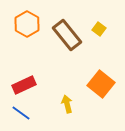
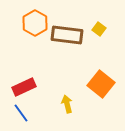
orange hexagon: moved 8 px right, 1 px up
brown rectangle: rotated 44 degrees counterclockwise
red rectangle: moved 2 px down
blue line: rotated 18 degrees clockwise
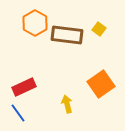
orange square: rotated 16 degrees clockwise
blue line: moved 3 px left
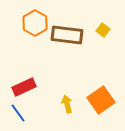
yellow square: moved 4 px right, 1 px down
orange square: moved 16 px down
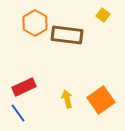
yellow square: moved 15 px up
yellow arrow: moved 5 px up
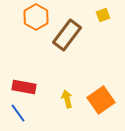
yellow square: rotated 32 degrees clockwise
orange hexagon: moved 1 px right, 6 px up
brown rectangle: rotated 60 degrees counterclockwise
red rectangle: rotated 35 degrees clockwise
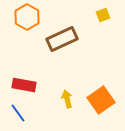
orange hexagon: moved 9 px left
brown rectangle: moved 5 px left, 4 px down; rotated 28 degrees clockwise
red rectangle: moved 2 px up
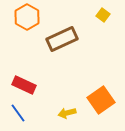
yellow square: rotated 32 degrees counterclockwise
red rectangle: rotated 15 degrees clockwise
yellow arrow: moved 14 px down; rotated 90 degrees counterclockwise
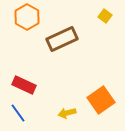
yellow square: moved 2 px right, 1 px down
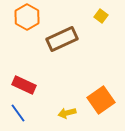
yellow square: moved 4 px left
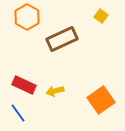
yellow arrow: moved 12 px left, 22 px up
